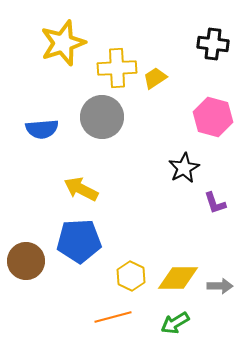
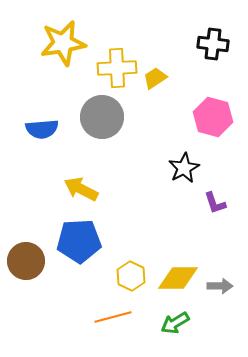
yellow star: rotated 9 degrees clockwise
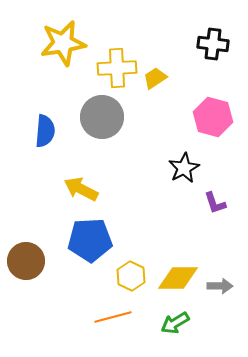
blue semicircle: moved 3 px right, 2 px down; rotated 80 degrees counterclockwise
blue pentagon: moved 11 px right, 1 px up
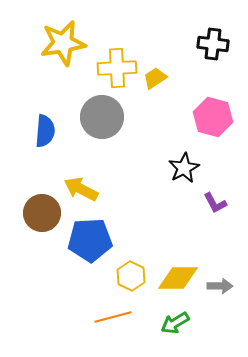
purple L-shape: rotated 10 degrees counterclockwise
brown circle: moved 16 px right, 48 px up
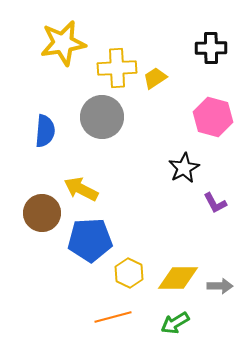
black cross: moved 2 px left, 4 px down; rotated 8 degrees counterclockwise
yellow hexagon: moved 2 px left, 3 px up
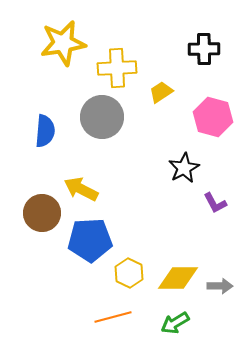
black cross: moved 7 px left, 1 px down
yellow trapezoid: moved 6 px right, 14 px down
